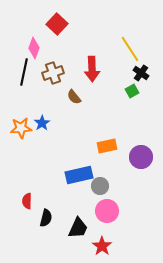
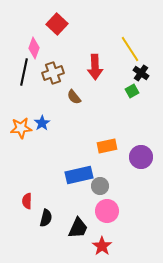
red arrow: moved 3 px right, 2 px up
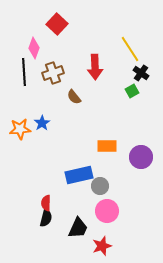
black line: rotated 16 degrees counterclockwise
orange star: moved 1 px left, 1 px down
orange rectangle: rotated 12 degrees clockwise
red semicircle: moved 19 px right, 2 px down
red star: rotated 18 degrees clockwise
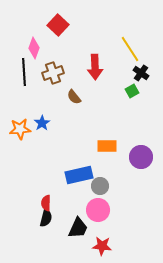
red square: moved 1 px right, 1 px down
pink circle: moved 9 px left, 1 px up
red star: rotated 24 degrees clockwise
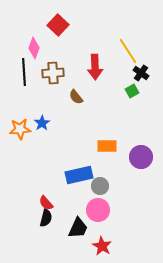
yellow line: moved 2 px left, 2 px down
brown cross: rotated 15 degrees clockwise
brown semicircle: moved 2 px right
red semicircle: rotated 42 degrees counterclockwise
red star: rotated 24 degrees clockwise
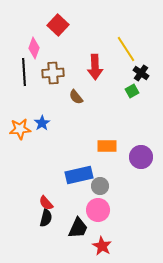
yellow line: moved 2 px left, 2 px up
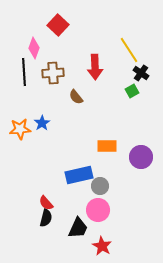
yellow line: moved 3 px right, 1 px down
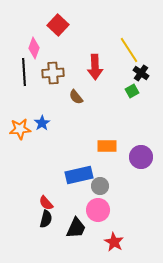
black semicircle: moved 1 px down
black trapezoid: moved 2 px left
red star: moved 12 px right, 4 px up
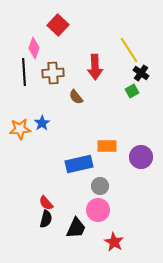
blue rectangle: moved 11 px up
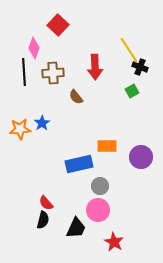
black cross: moved 1 px left, 6 px up; rotated 14 degrees counterclockwise
black semicircle: moved 3 px left, 1 px down
